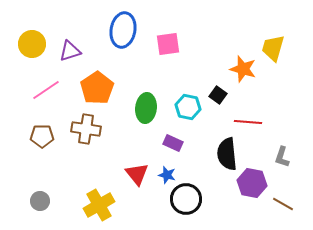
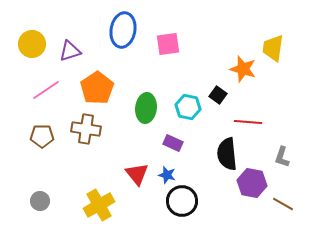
yellow trapezoid: rotated 8 degrees counterclockwise
black circle: moved 4 px left, 2 px down
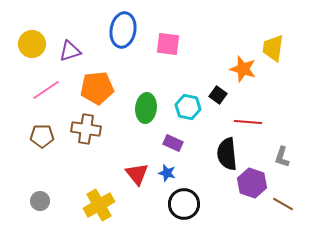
pink square: rotated 15 degrees clockwise
orange pentagon: rotated 28 degrees clockwise
blue star: moved 2 px up
purple hexagon: rotated 8 degrees clockwise
black circle: moved 2 px right, 3 px down
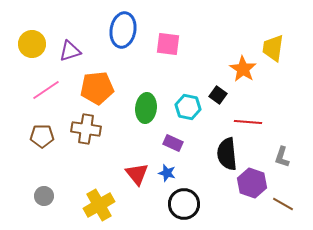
orange star: rotated 16 degrees clockwise
gray circle: moved 4 px right, 5 px up
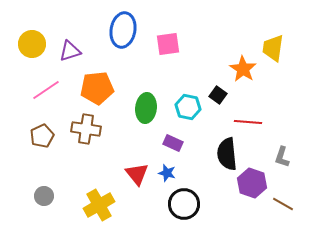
pink square: rotated 15 degrees counterclockwise
brown pentagon: rotated 25 degrees counterclockwise
